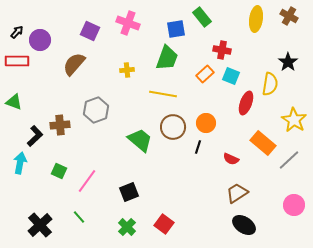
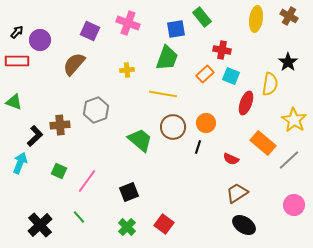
cyan arrow at (20, 163): rotated 10 degrees clockwise
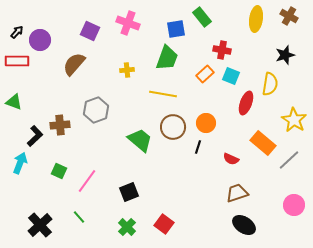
black star at (288, 62): moved 3 px left, 7 px up; rotated 18 degrees clockwise
brown trapezoid at (237, 193): rotated 15 degrees clockwise
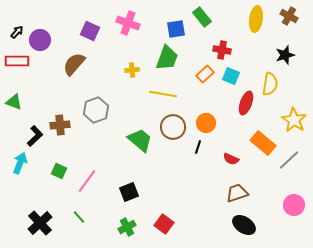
yellow cross at (127, 70): moved 5 px right
black cross at (40, 225): moved 2 px up
green cross at (127, 227): rotated 18 degrees clockwise
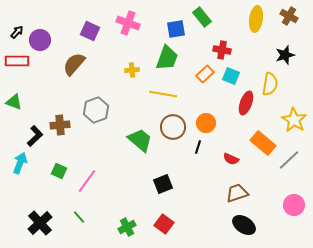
black square at (129, 192): moved 34 px right, 8 px up
